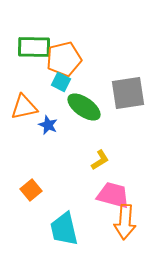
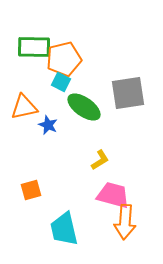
orange square: rotated 25 degrees clockwise
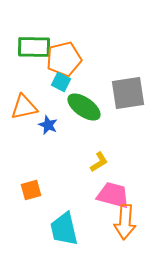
yellow L-shape: moved 1 px left, 2 px down
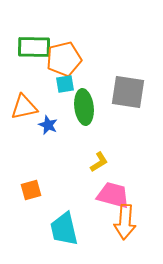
cyan square: moved 4 px right, 2 px down; rotated 36 degrees counterclockwise
gray square: moved 1 px up; rotated 18 degrees clockwise
green ellipse: rotated 48 degrees clockwise
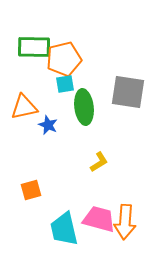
pink trapezoid: moved 14 px left, 24 px down
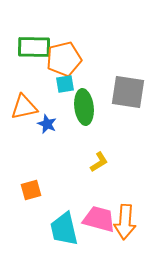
blue star: moved 1 px left, 1 px up
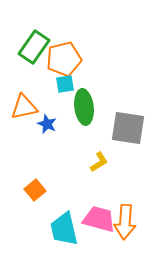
green rectangle: rotated 56 degrees counterclockwise
gray square: moved 36 px down
orange square: moved 4 px right; rotated 25 degrees counterclockwise
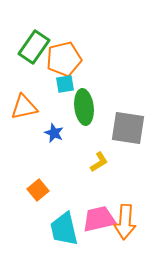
blue star: moved 7 px right, 9 px down
orange square: moved 3 px right
pink trapezoid: rotated 28 degrees counterclockwise
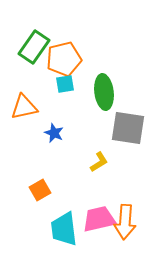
green ellipse: moved 20 px right, 15 px up
orange square: moved 2 px right; rotated 10 degrees clockwise
cyan trapezoid: rotated 6 degrees clockwise
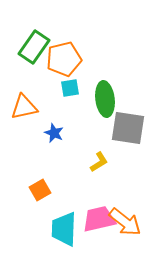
cyan square: moved 5 px right, 4 px down
green ellipse: moved 1 px right, 7 px down
orange arrow: rotated 56 degrees counterclockwise
cyan trapezoid: rotated 9 degrees clockwise
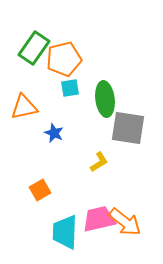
green rectangle: moved 1 px down
cyan trapezoid: moved 1 px right, 3 px down
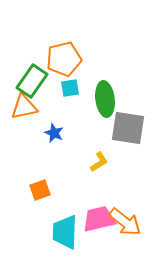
green rectangle: moved 2 px left, 33 px down
orange square: rotated 10 degrees clockwise
